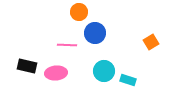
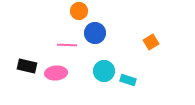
orange circle: moved 1 px up
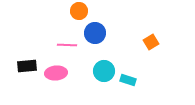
black rectangle: rotated 18 degrees counterclockwise
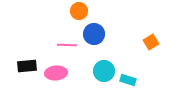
blue circle: moved 1 px left, 1 px down
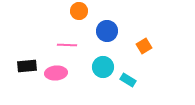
blue circle: moved 13 px right, 3 px up
orange square: moved 7 px left, 4 px down
cyan circle: moved 1 px left, 4 px up
cyan rectangle: rotated 14 degrees clockwise
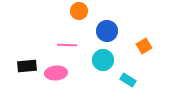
cyan circle: moved 7 px up
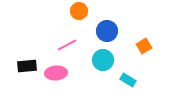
pink line: rotated 30 degrees counterclockwise
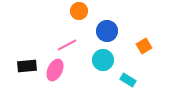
pink ellipse: moved 1 px left, 3 px up; rotated 60 degrees counterclockwise
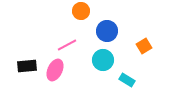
orange circle: moved 2 px right
cyan rectangle: moved 1 px left
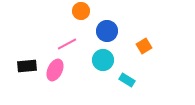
pink line: moved 1 px up
